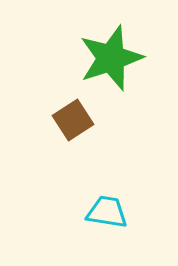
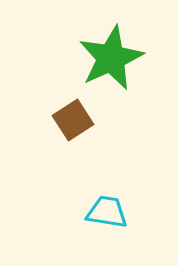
green star: rotated 6 degrees counterclockwise
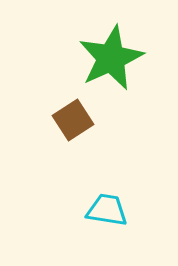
cyan trapezoid: moved 2 px up
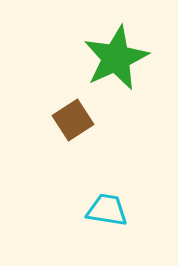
green star: moved 5 px right
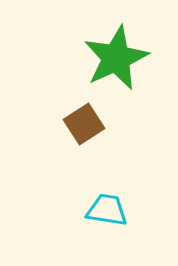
brown square: moved 11 px right, 4 px down
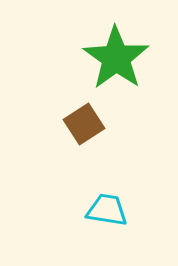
green star: rotated 12 degrees counterclockwise
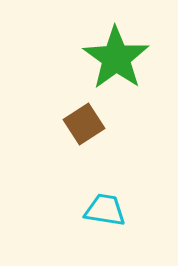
cyan trapezoid: moved 2 px left
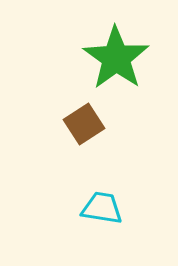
cyan trapezoid: moved 3 px left, 2 px up
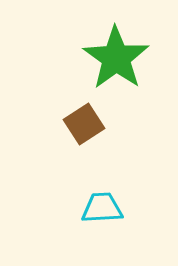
cyan trapezoid: rotated 12 degrees counterclockwise
